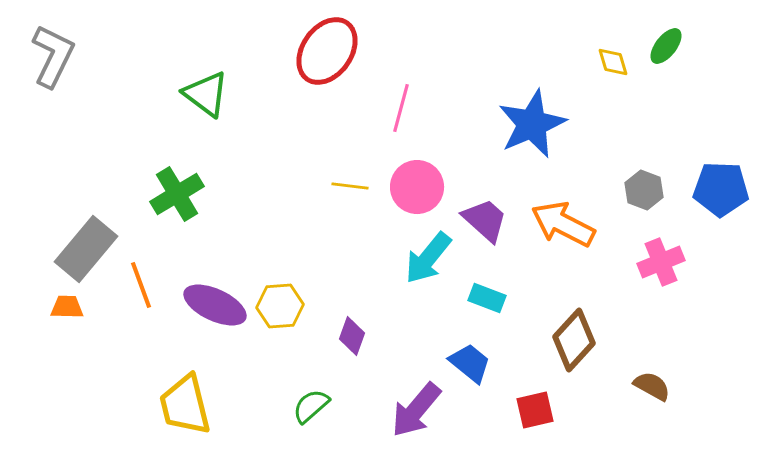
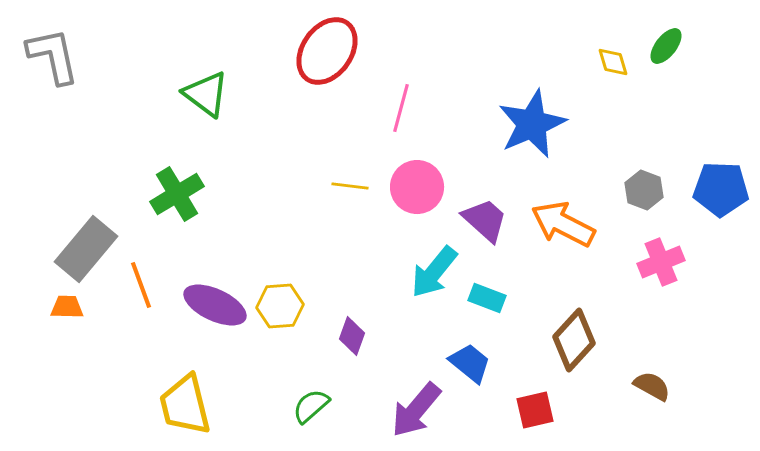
gray L-shape: rotated 38 degrees counterclockwise
cyan arrow: moved 6 px right, 14 px down
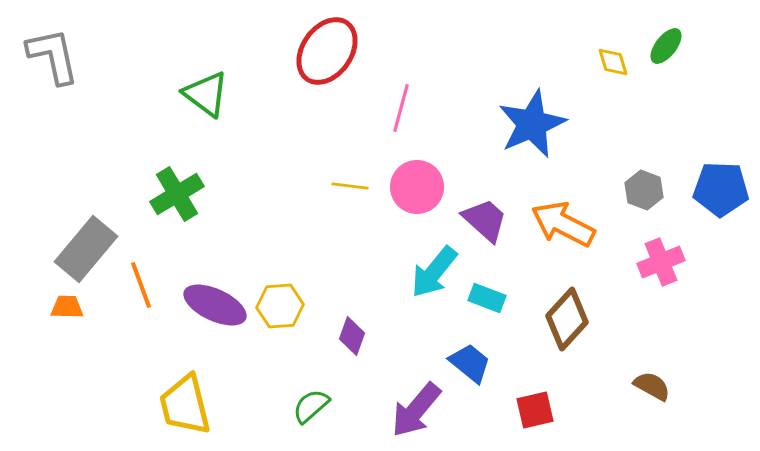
brown diamond: moved 7 px left, 21 px up
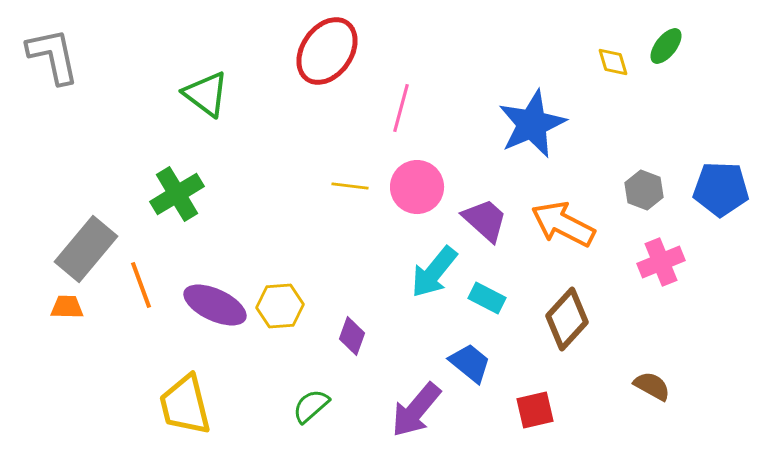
cyan rectangle: rotated 6 degrees clockwise
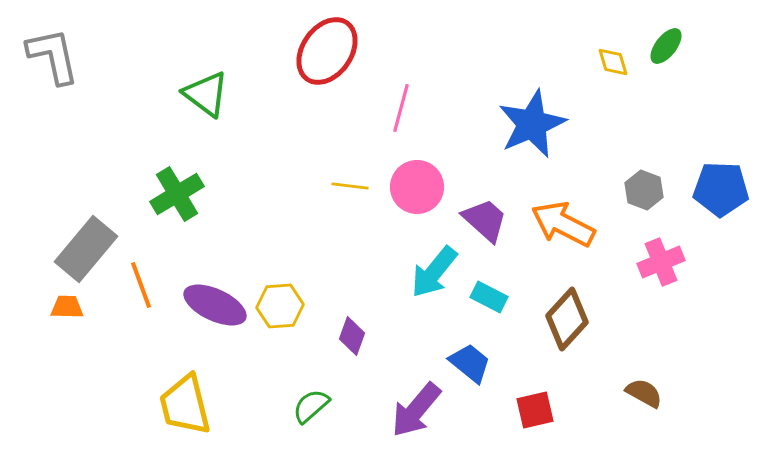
cyan rectangle: moved 2 px right, 1 px up
brown semicircle: moved 8 px left, 7 px down
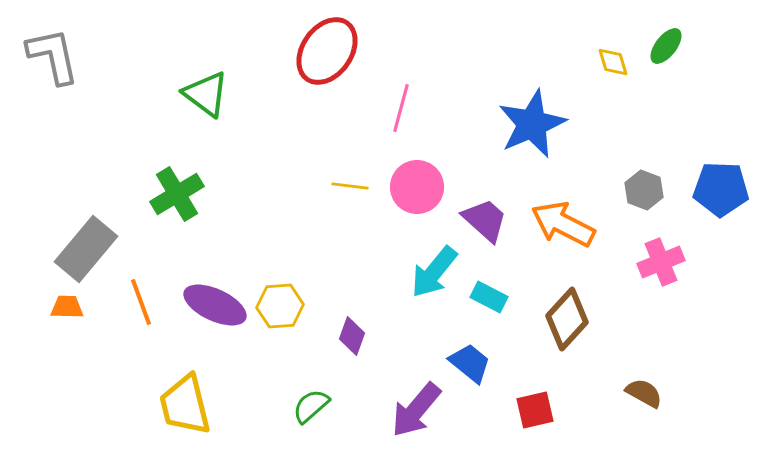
orange line: moved 17 px down
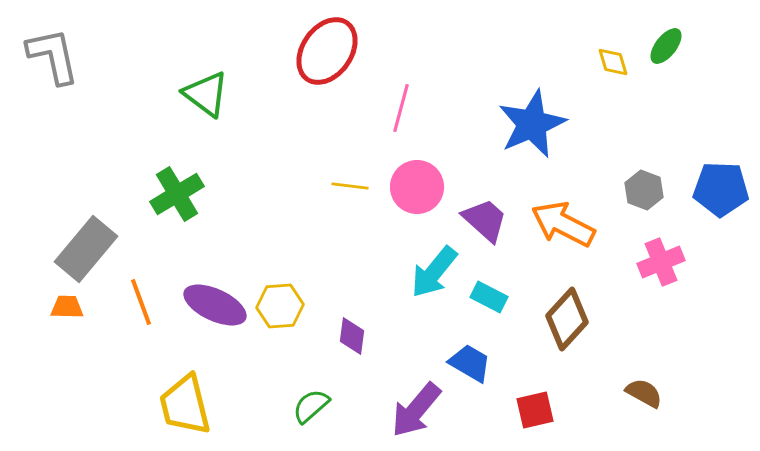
purple diamond: rotated 12 degrees counterclockwise
blue trapezoid: rotated 9 degrees counterclockwise
